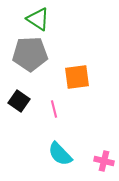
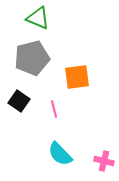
green triangle: moved 1 px up; rotated 10 degrees counterclockwise
gray pentagon: moved 2 px right, 4 px down; rotated 12 degrees counterclockwise
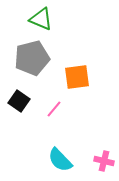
green triangle: moved 3 px right, 1 px down
pink line: rotated 54 degrees clockwise
cyan semicircle: moved 6 px down
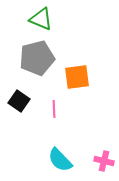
gray pentagon: moved 5 px right
pink line: rotated 42 degrees counterclockwise
